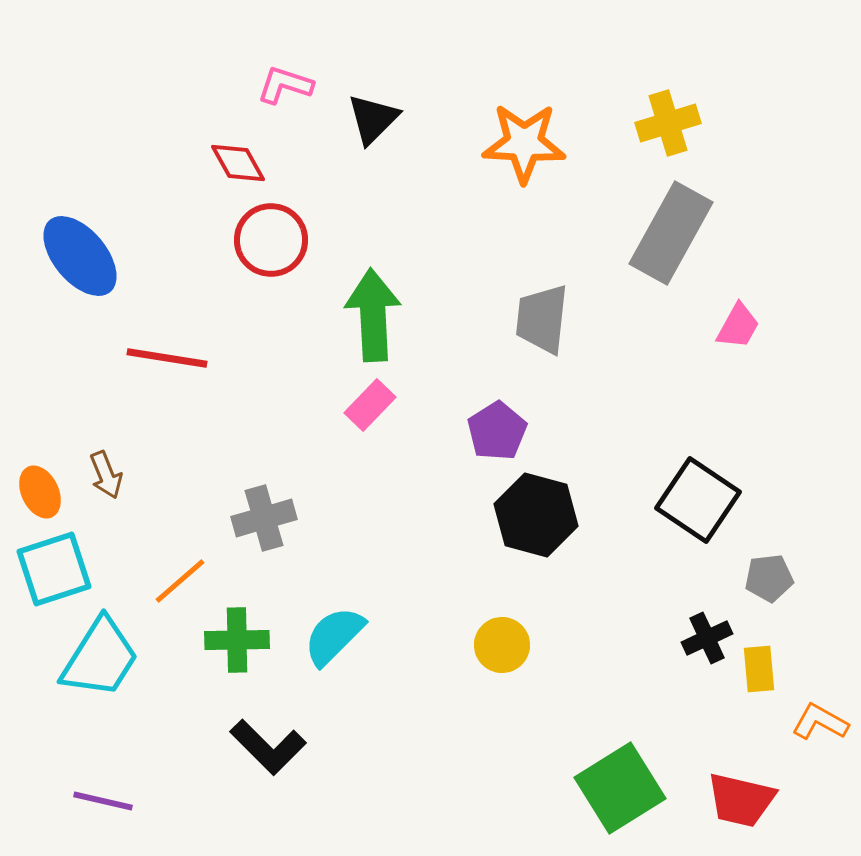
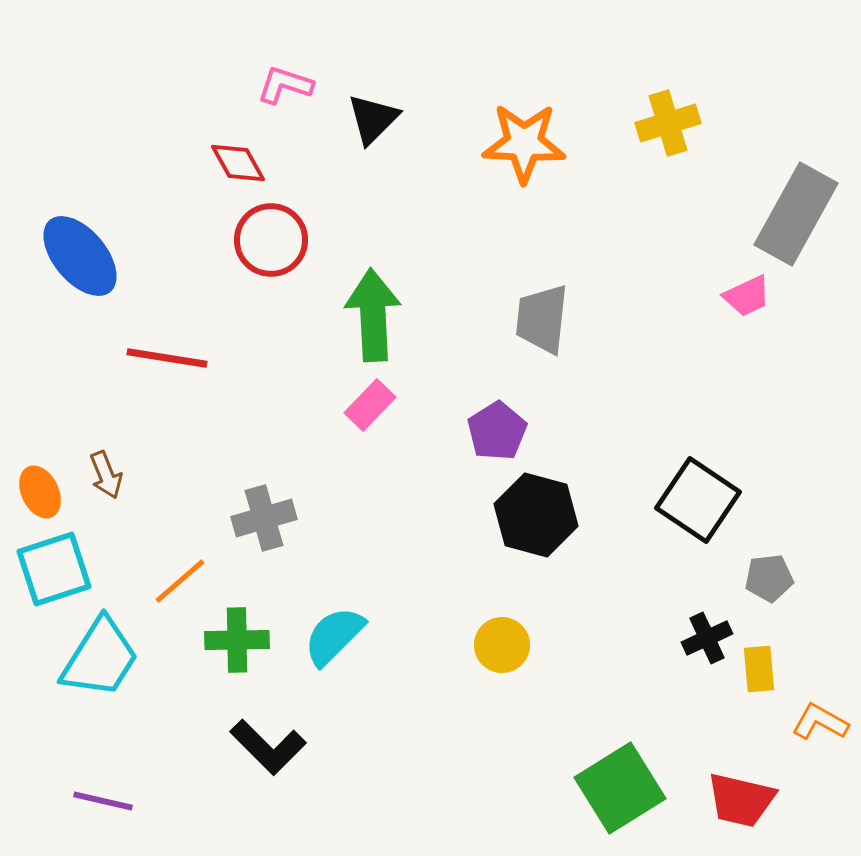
gray rectangle: moved 125 px right, 19 px up
pink trapezoid: moved 9 px right, 30 px up; rotated 36 degrees clockwise
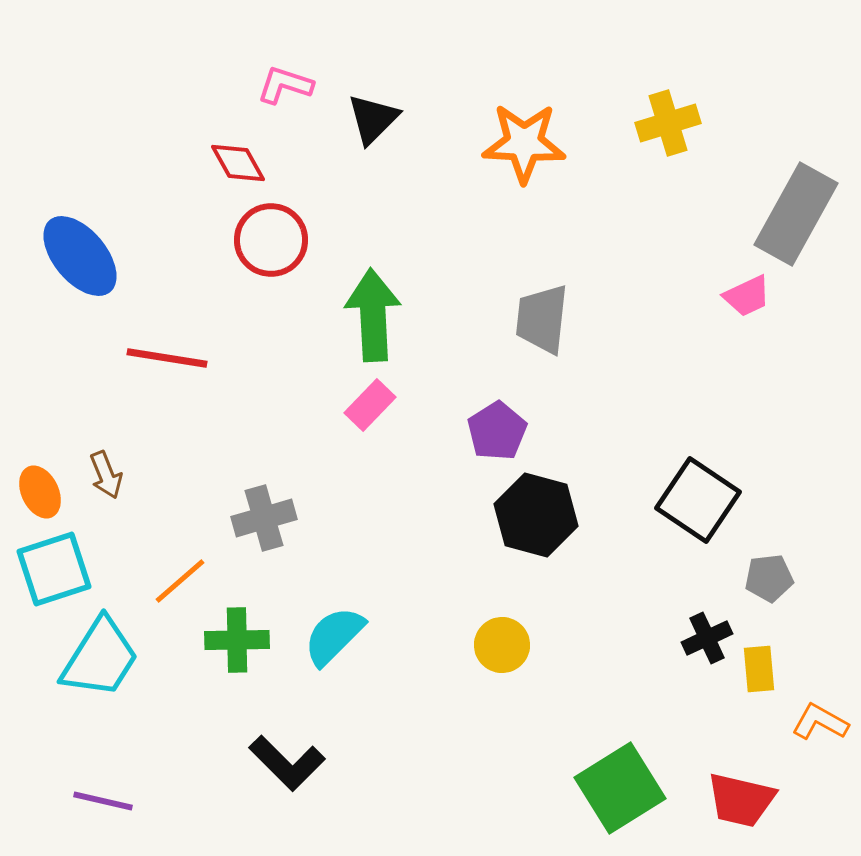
black L-shape: moved 19 px right, 16 px down
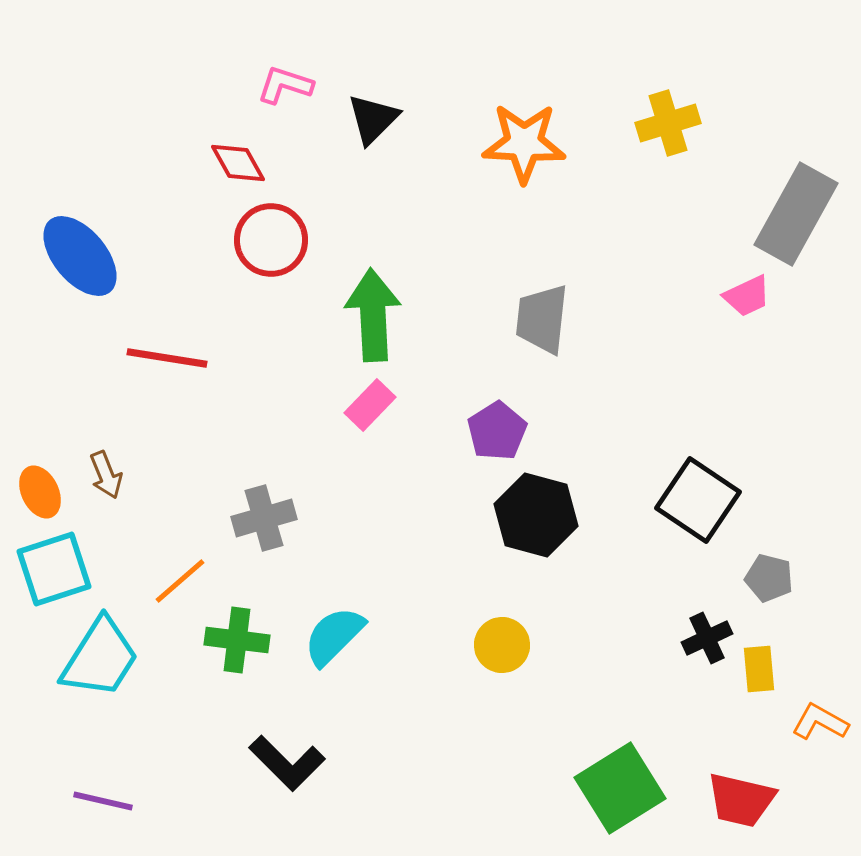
gray pentagon: rotated 21 degrees clockwise
green cross: rotated 8 degrees clockwise
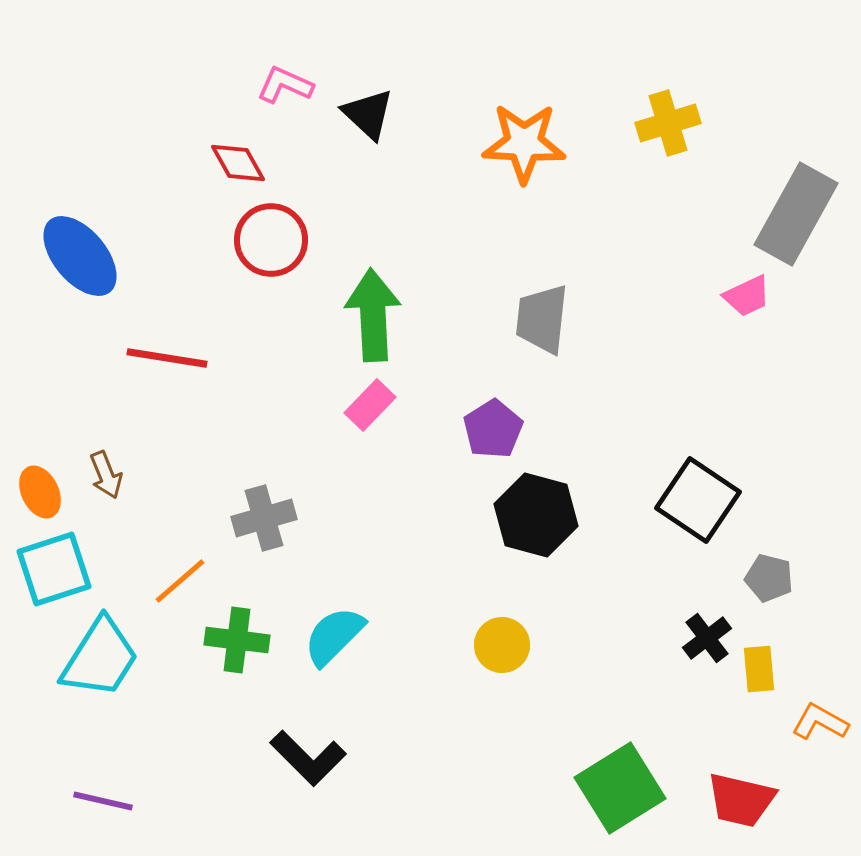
pink L-shape: rotated 6 degrees clockwise
black triangle: moved 5 px left, 5 px up; rotated 32 degrees counterclockwise
purple pentagon: moved 4 px left, 2 px up
black cross: rotated 12 degrees counterclockwise
black L-shape: moved 21 px right, 5 px up
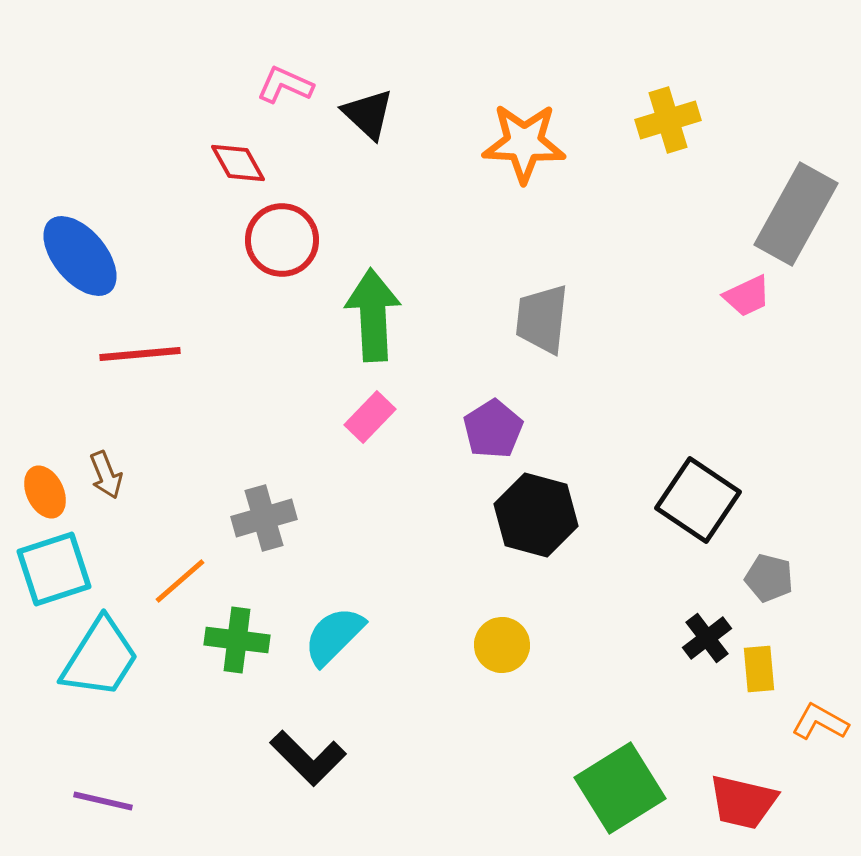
yellow cross: moved 3 px up
red circle: moved 11 px right
red line: moved 27 px left, 4 px up; rotated 14 degrees counterclockwise
pink rectangle: moved 12 px down
orange ellipse: moved 5 px right
red trapezoid: moved 2 px right, 2 px down
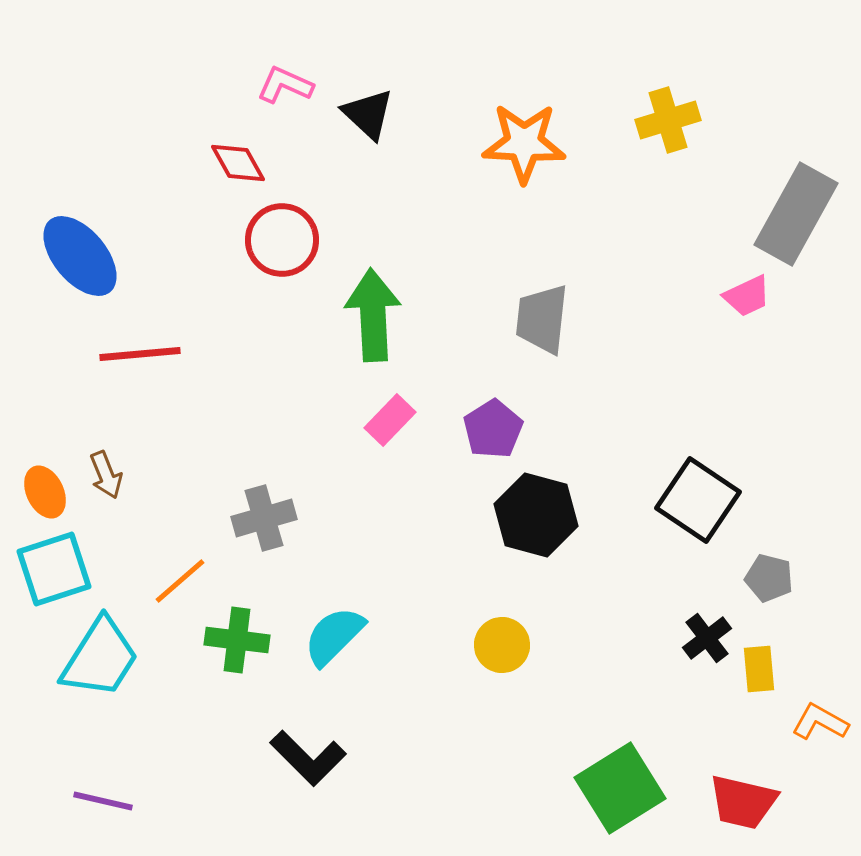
pink rectangle: moved 20 px right, 3 px down
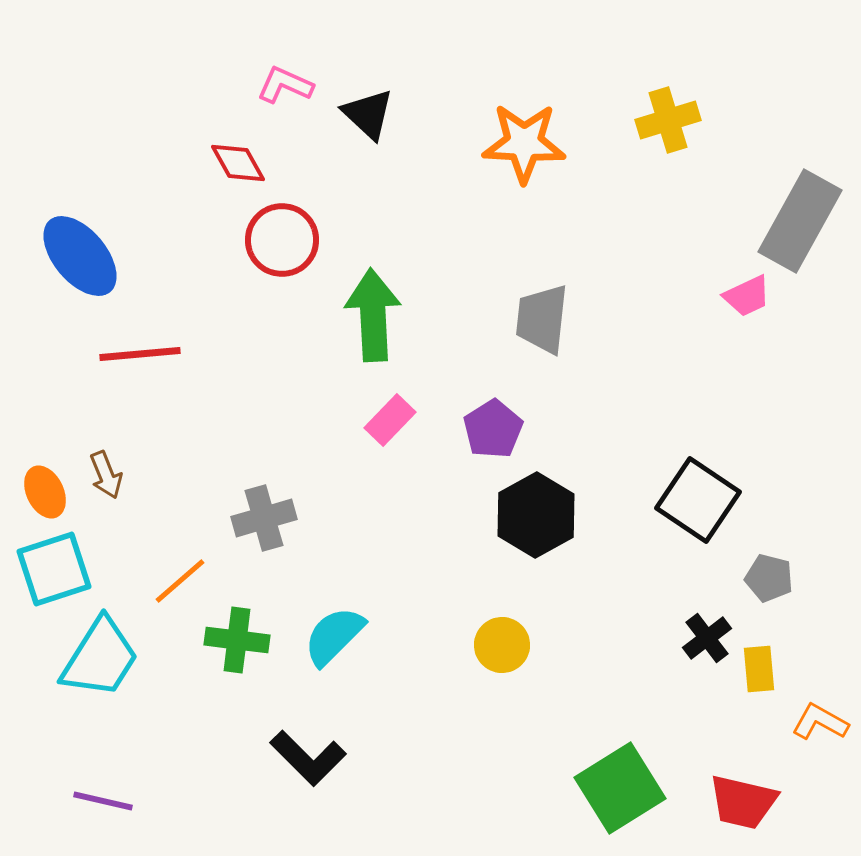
gray rectangle: moved 4 px right, 7 px down
black hexagon: rotated 16 degrees clockwise
